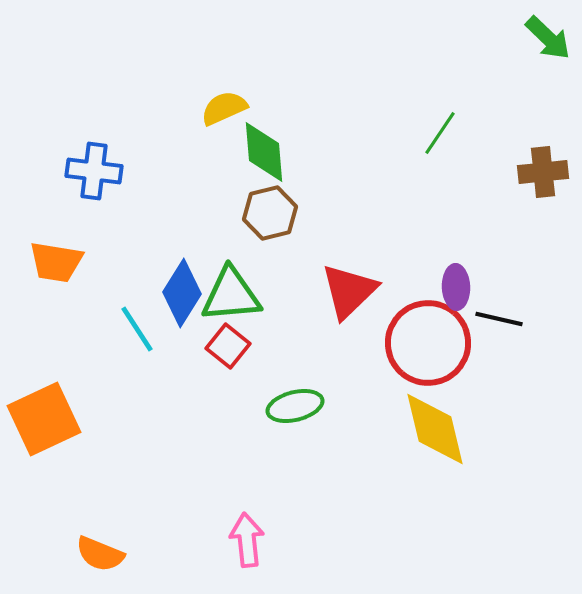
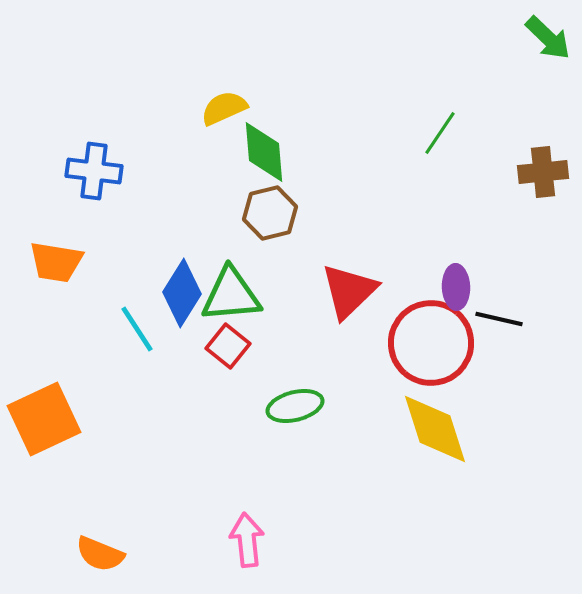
red circle: moved 3 px right
yellow diamond: rotated 4 degrees counterclockwise
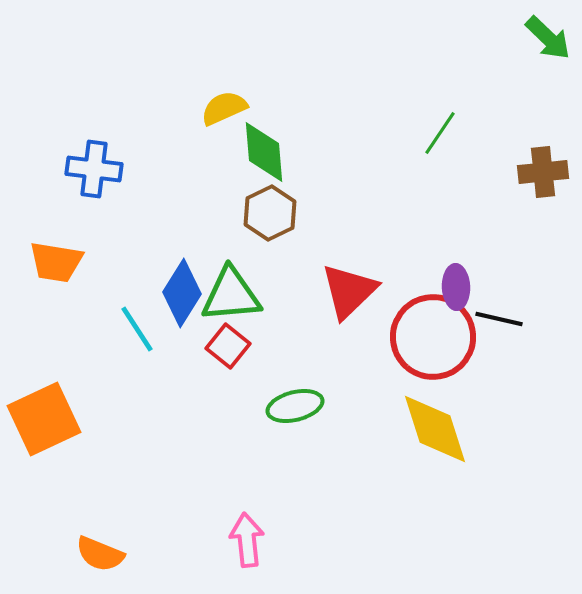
blue cross: moved 2 px up
brown hexagon: rotated 12 degrees counterclockwise
red circle: moved 2 px right, 6 px up
